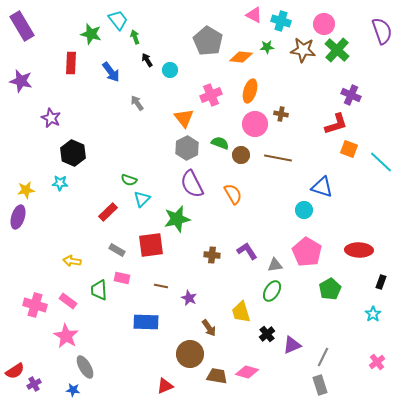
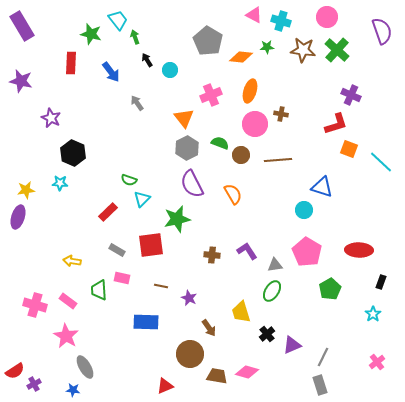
pink circle at (324, 24): moved 3 px right, 7 px up
brown line at (278, 158): moved 2 px down; rotated 16 degrees counterclockwise
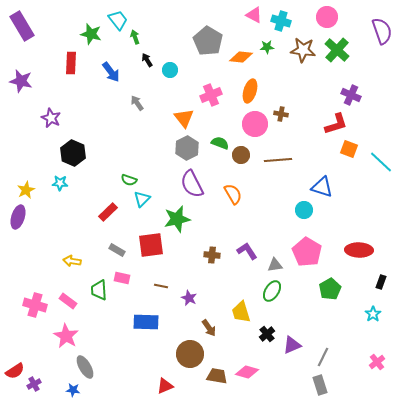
yellow star at (26, 190): rotated 18 degrees counterclockwise
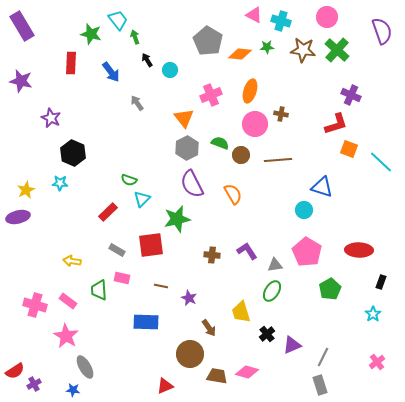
orange diamond at (241, 57): moved 1 px left, 3 px up
purple ellipse at (18, 217): rotated 60 degrees clockwise
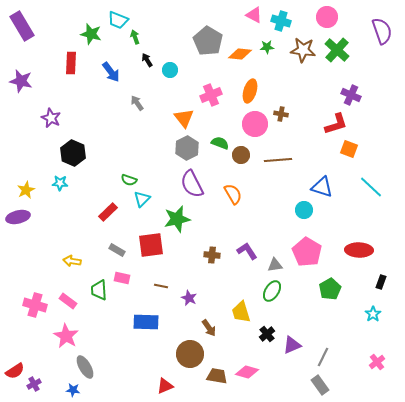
cyan trapezoid at (118, 20): rotated 150 degrees clockwise
cyan line at (381, 162): moved 10 px left, 25 px down
gray rectangle at (320, 385): rotated 18 degrees counterclockwise
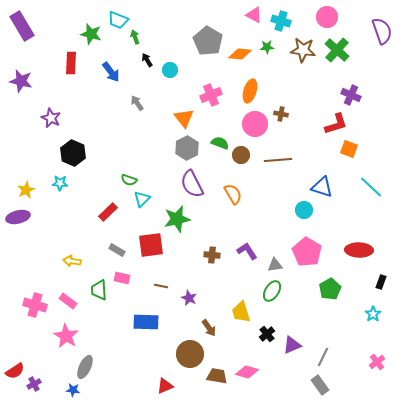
gray ellipse at (85, 367): rotated 55 degrees clockwise
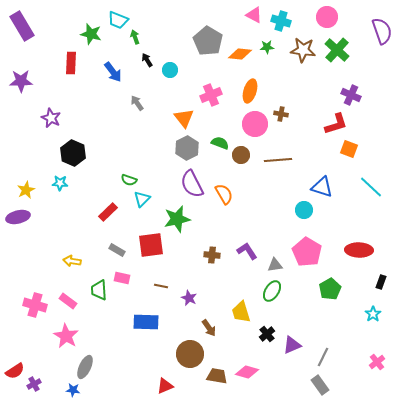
blue arrow at (111, 72): moved 2 px right
purple star at (21, 81): rotated 15 degrees counterclockwise
orange semicircle at (233, 194): moved 9 px left
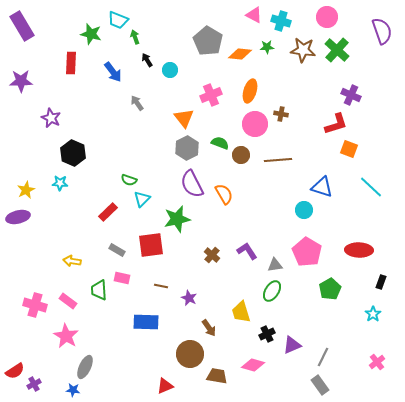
brown cross at (212, 255): rotated 35 degrees clockwise
black cross at (267, 334): rotated 14 degrees clockwise
pink diamond at (247, 372): moved 6 px right, 7 px up
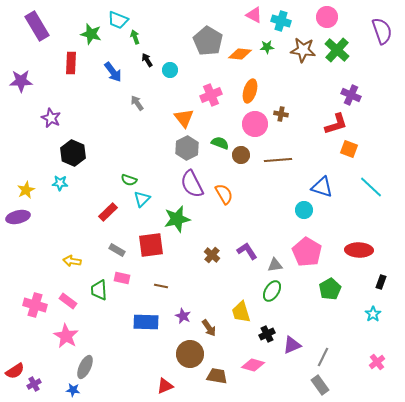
purple rectangle at (22, 26): moved 15 px right
purple star at (189, 298): moved 6 px left, 18 px down
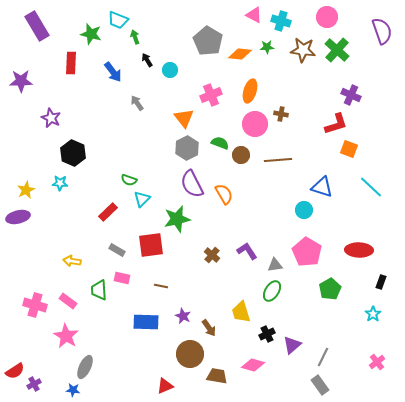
purple triangle at (292, 345): rotated 18 degrees counterclockwise
